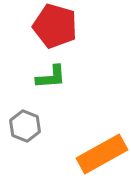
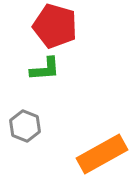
green L-shape: moved 6 px left, 8 px up
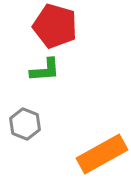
green L-shape: moved 1 px down
gray hexagon: moved 2 px up
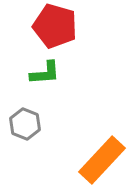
green L-shape: moved 3 px down
orange rectangle: moved 6 px down; rotated 18 degrees counterclockwise
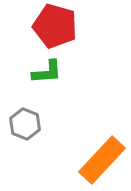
green L-shape: moved 2 px right, 1 px up
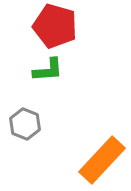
green L-shape: moved 1 px right, 2 px up
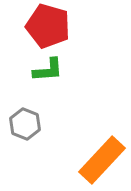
red pentagon: moved 7 px left
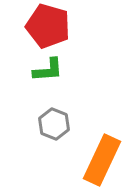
gray hexagon: moved 29 px right
orange rectangle: rotated 18 degrees counterclockwise
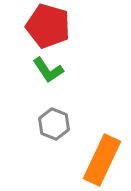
green L-shape: rotated 60 degrees clockwise
